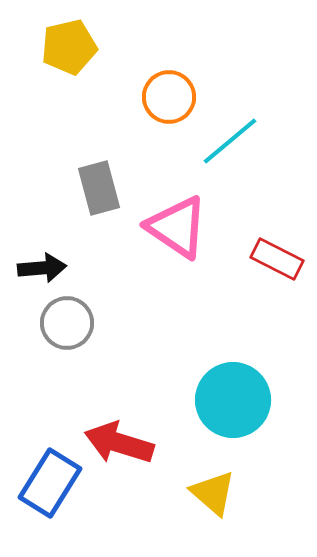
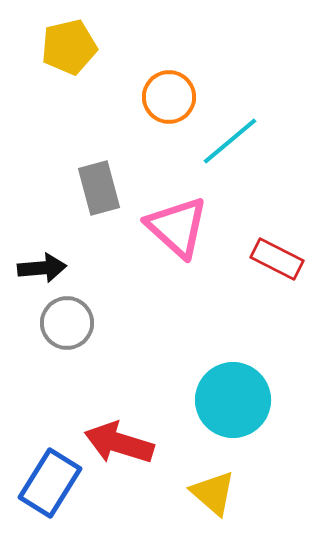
pink triangle: rotated 8 degrees clockwise
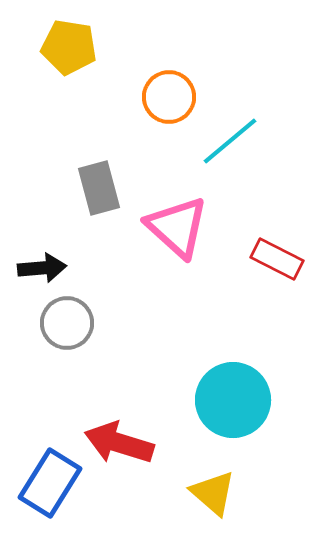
yellow pentagon: rotated 22 degrees clockwise
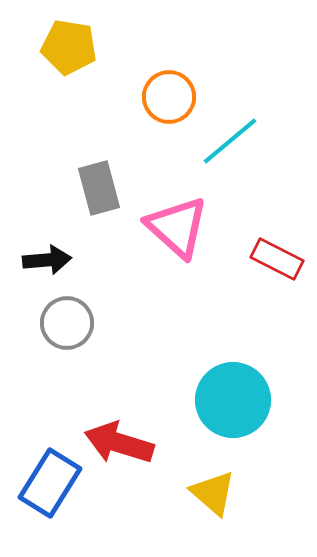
black arrow: moved 5 px right, 8 px up
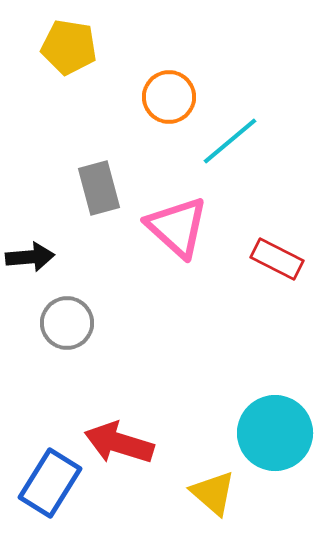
black arrow: moved 17 px left, 3 px up
cyan circle: moved 42 px right, 33 px down
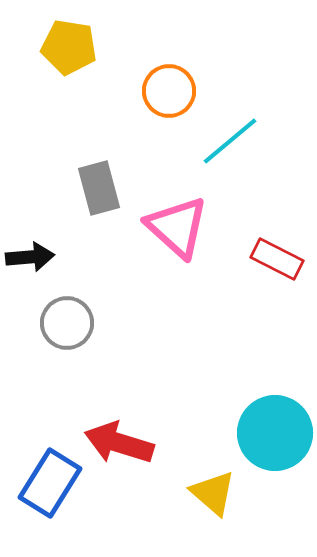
orange circle: moved 6 px up
